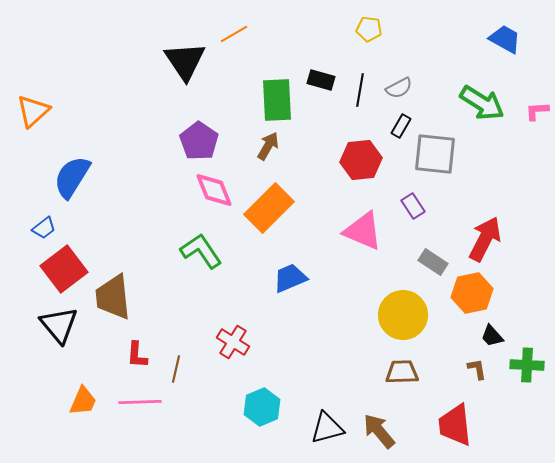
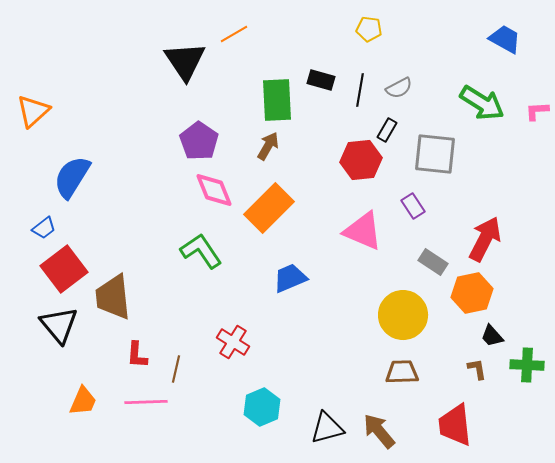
black rectangle at (401, 126): moved 14 px left, 4 px down
pink line at (140, 402): moved 6 px right
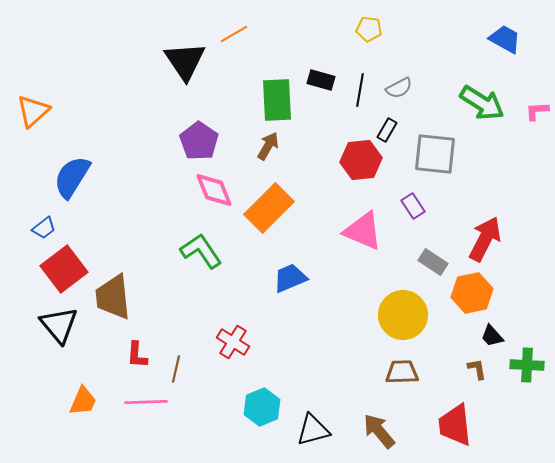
black triangle at (327, 428): moved 14 px left, 2 px down
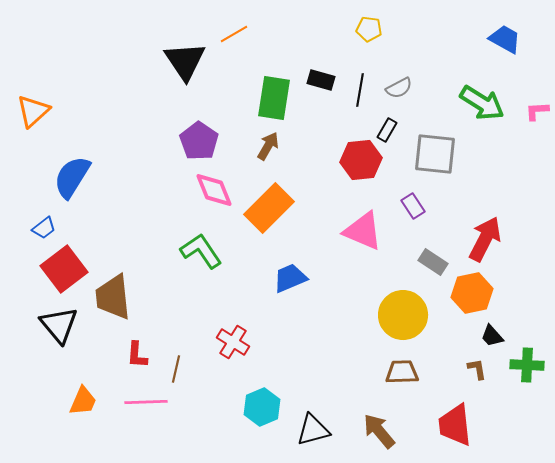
green rectangle at (277, 100): moved 3 px left, 2 px up; rotated 12 degrees clockwise
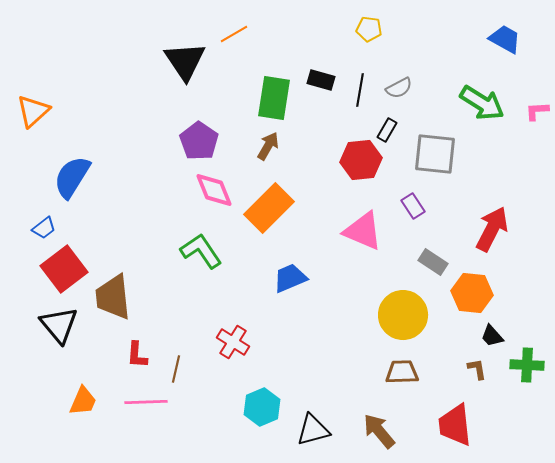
red arrow at (485, 239): moved 7 px right, 10 px up
orange hexagon at (472, 293): rotated 18 degrees clockwise
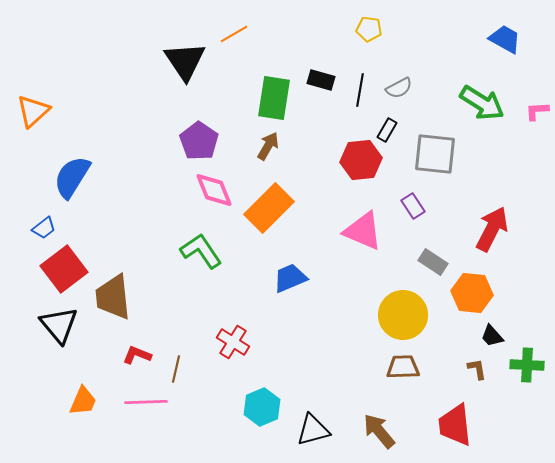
red L-shape at (137, 355): rotated 108 degrees clockwise
brown trapezoid at (402, 372): moved 1 px right, 5 px up
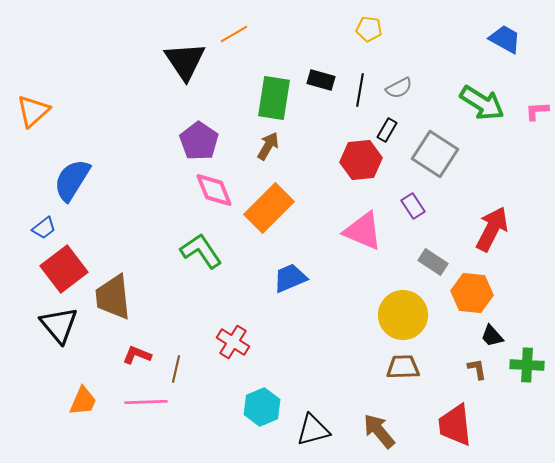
gray square at (435, 154): rotated 27 degrees clockwise
blue semicircle at (72, 177): moved 3 px down
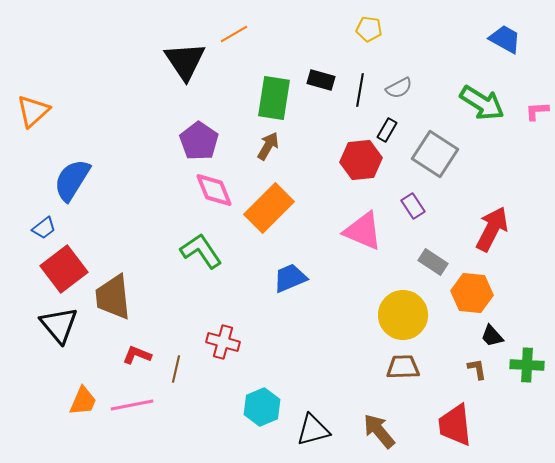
red cross at (233, 342): moved 10 px left; rotated 16 degrees counterclockwise
pink line at (146, 402): moved 14 px left, 3 px down; rotated 9 degrees counterclockwise
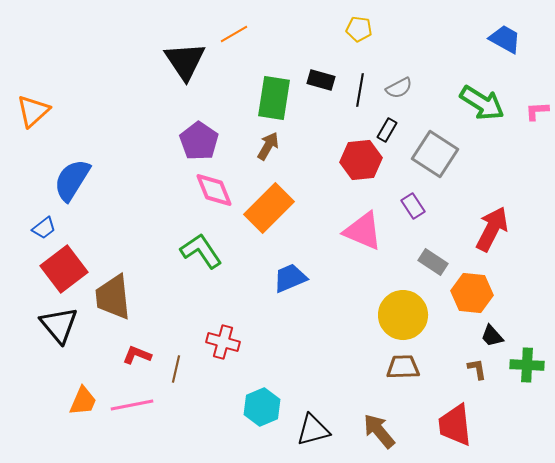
yellow pentagon at (369, 29): moved 10 px left
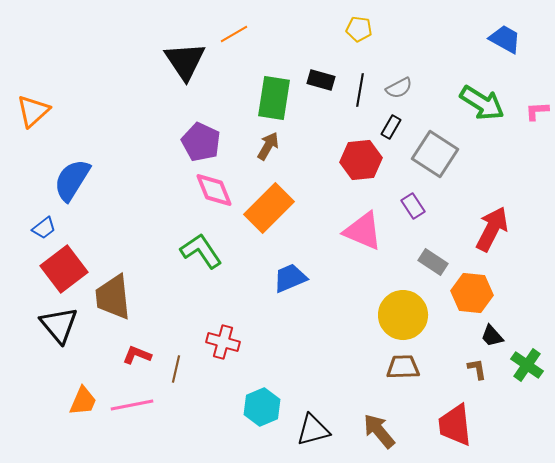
black rectangle at (387, 130): moved 4 px right, 3 px up
purple pentagon at (199, 141): moved 2 px right, 1 px down; rotated 9 degrees counterclockwise
green cross at (527, 365): rotated 32 degrees clockwise
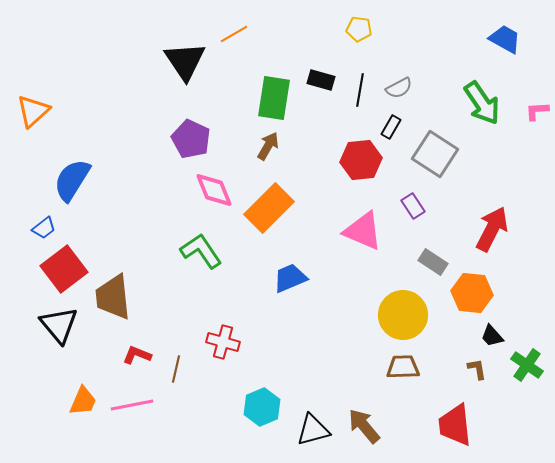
green arrow at (482, 103): rotated 24 degrees clockwise
purple pentagon at (201, 142): moved 10 px left, 3 px up
brown arrow at (379, 431): moved 15 px left, 5 px up
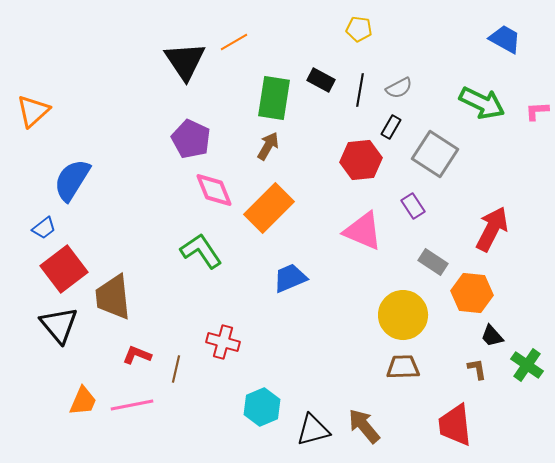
orange line at (234, 34): moved 8 px down
black rectangle at (321, 80): rotated 12 degrees clockwise
green arrow at (482, 103): rotated 30 degrees counterclockwise
